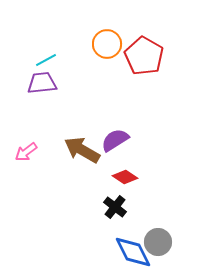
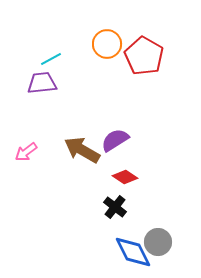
cyan line: moved 5 px right, 1 px up
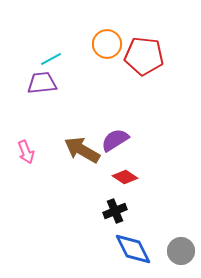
red pentagon: rotated 24 degrees counterclockwise
pink arrow: rotated 75 degrees counterclockwise
black cross: moved 4 px down; rotated 30 degrees clockwise
gray circle: moved 23 px right, 9 px down
blue diamond: moved 3 px up
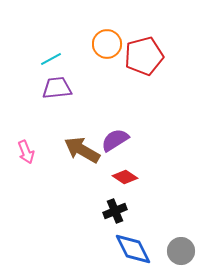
red pentagon: rotated 21 degrees counterclockwise
purple trapezoid: moved 15 px right, 5 px down
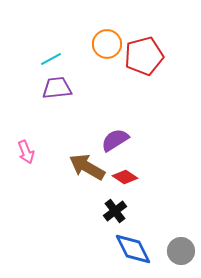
brown arrow: moved 5 px right, 17 px down
black cross: rotated 15 degrees counterclockwise
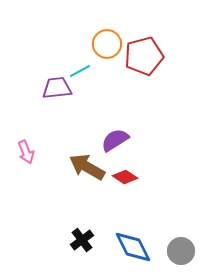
cyan line: moved 29 px right, 12 px down
black cross: moved 33 px left, 29 px down
blue diamond: moved 2 px up
